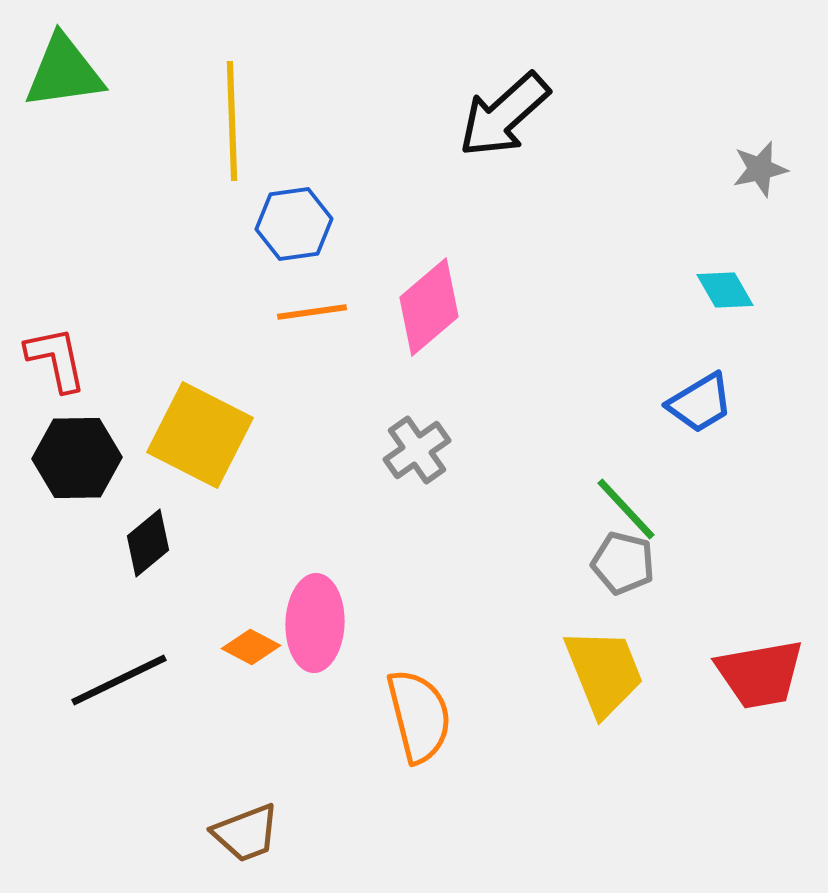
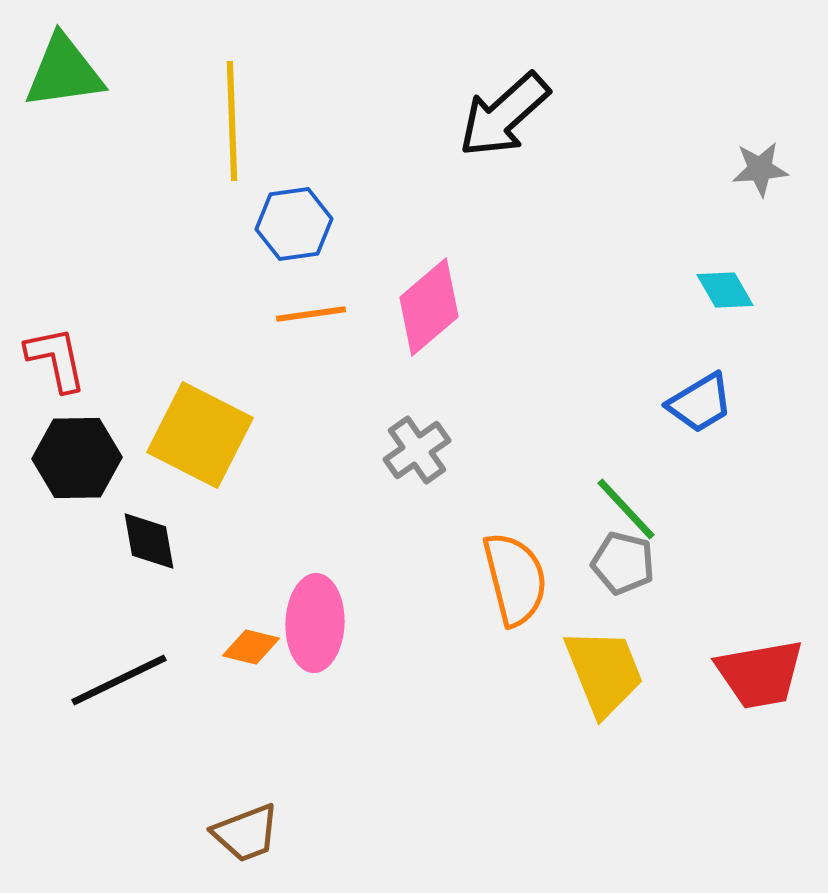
gray star: rotated 8 degrees clockwise
orange line: moved 1 px left, 2 px down
black diamond: moved 1 px right, 2 px up; rotated 60 degrees counterclockwise
orange diamond: rotated 14 degrees counterclockwise
orange semicircle: moved 96 px right, 137 px up
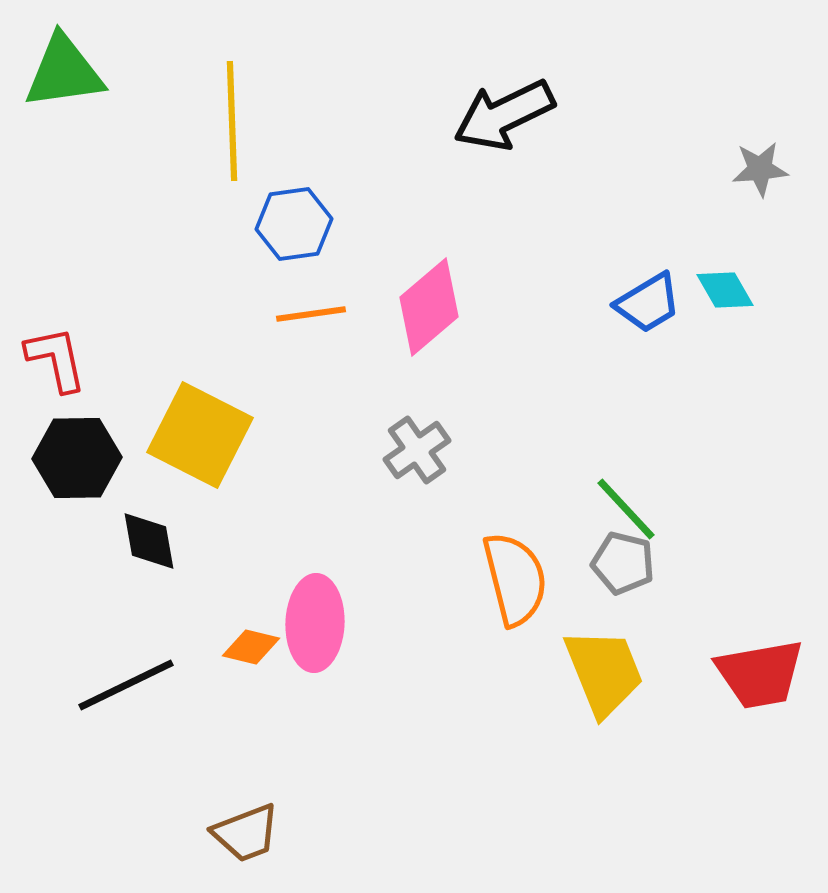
black arrow: rotated 16 degrees clockwise
blue trapezoid: moved 52 px left, 100 px up
black line: moved 7 px right, 5 px down
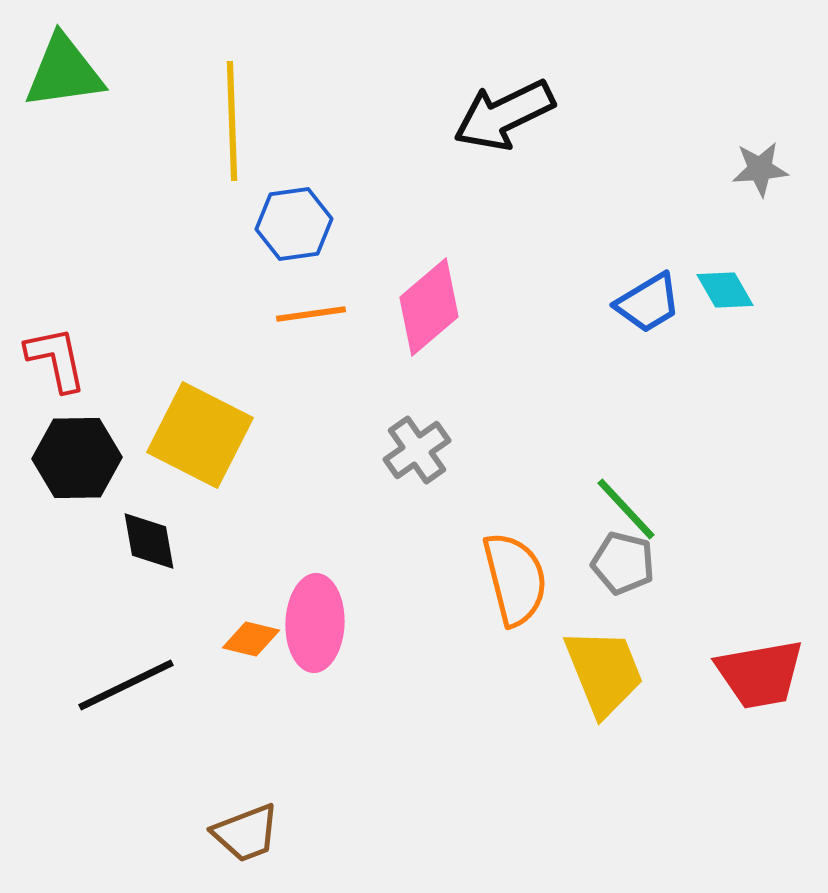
orange diamond: moved 8 px up
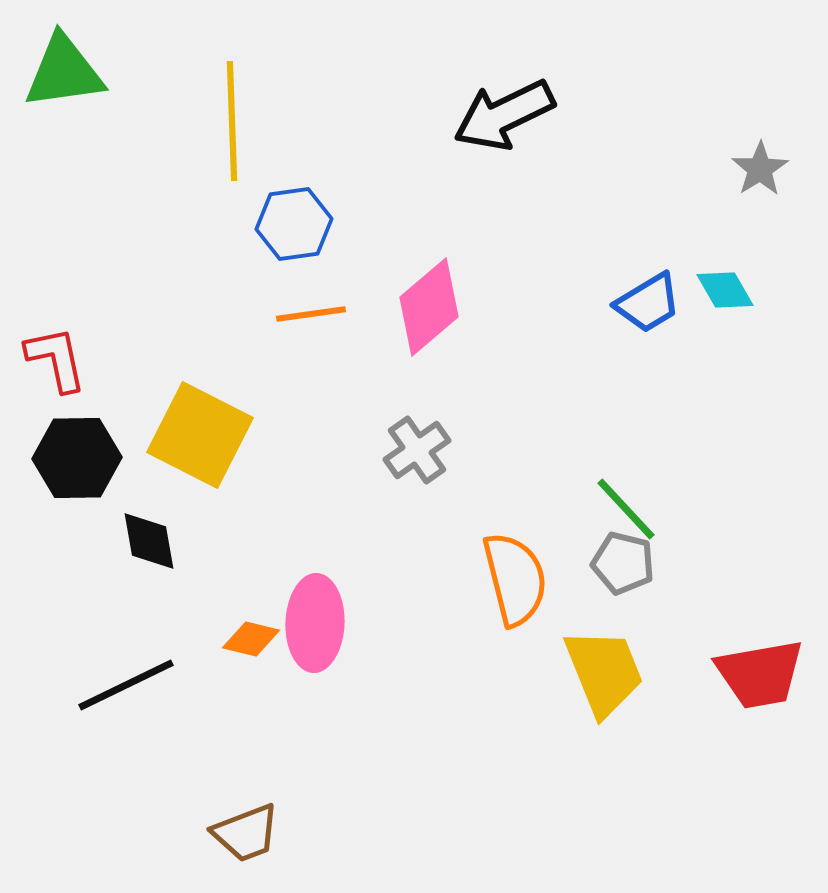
gray star: rotated 28 degrees counterclockwise
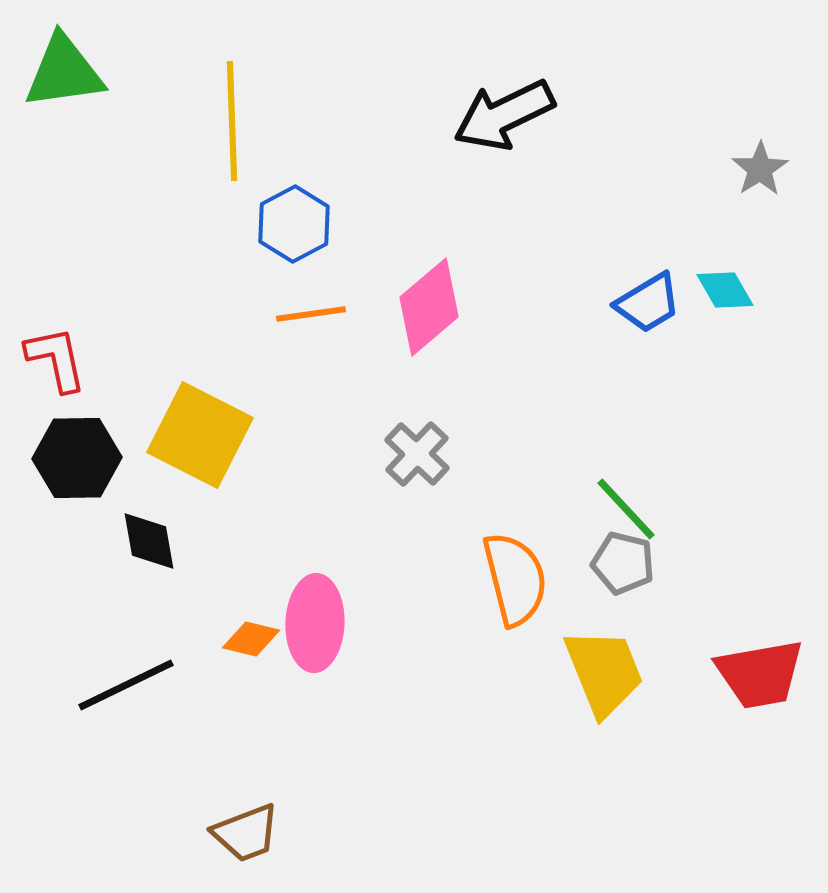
blue hexagon: rotated 20 degrees counterclockwise
gray cross: moved 4 px down; rotated 12 degrees counterclockwise
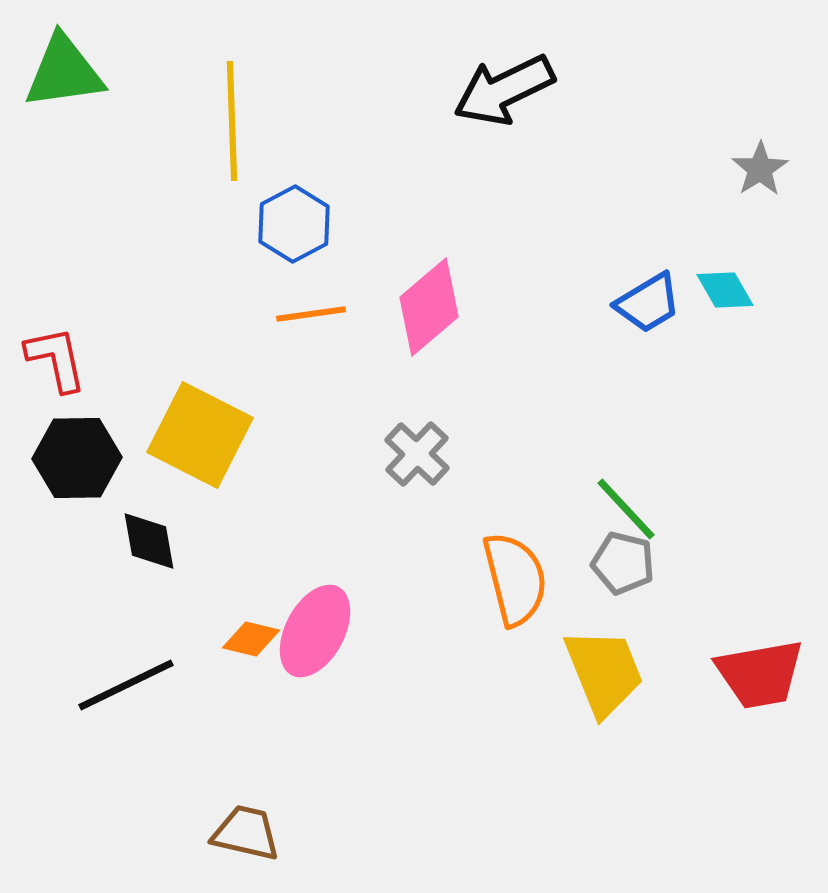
black arrow: moved 25 px up
pink ellipse: moved 8 px down; rotated 26 degrees clockwise
brown trapezoid: rotated 146 degrees counterclockwise
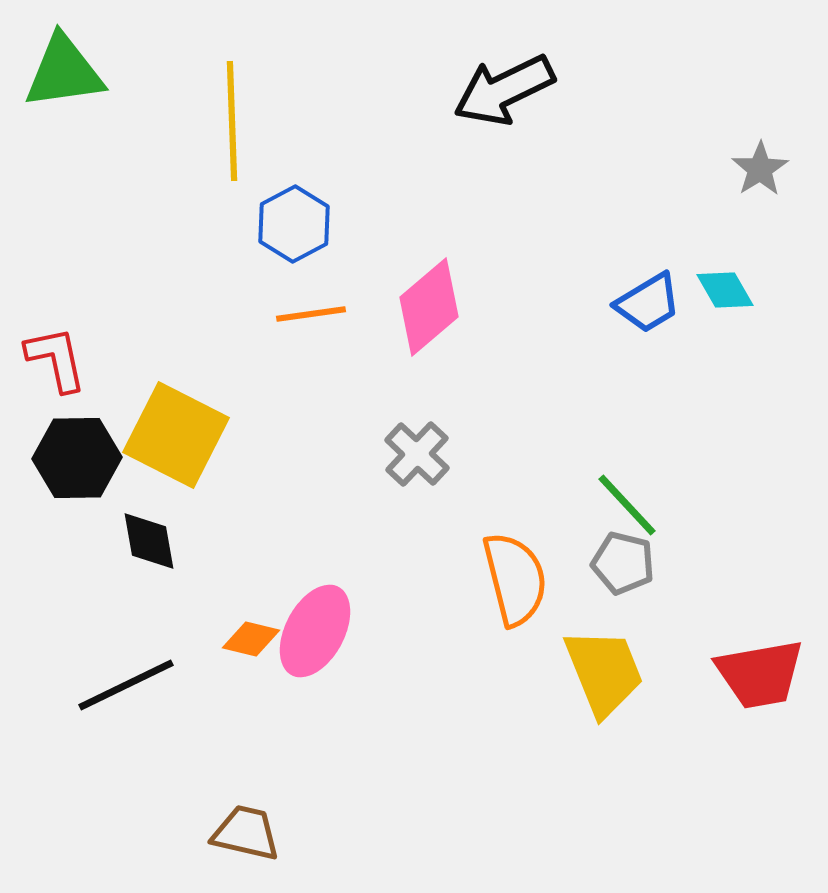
yellow square: moved 24 px left
green line: moved 1 px right, 4 px up
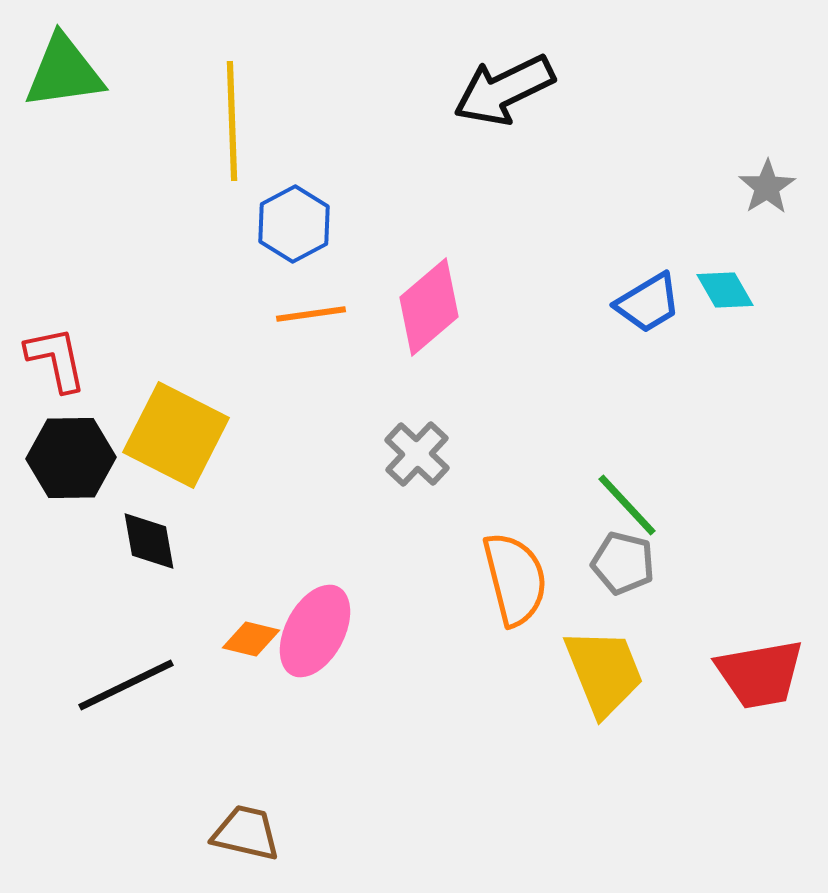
gray star: moved 7 px right, 18 px down
black hexagon: moved 6 px left
